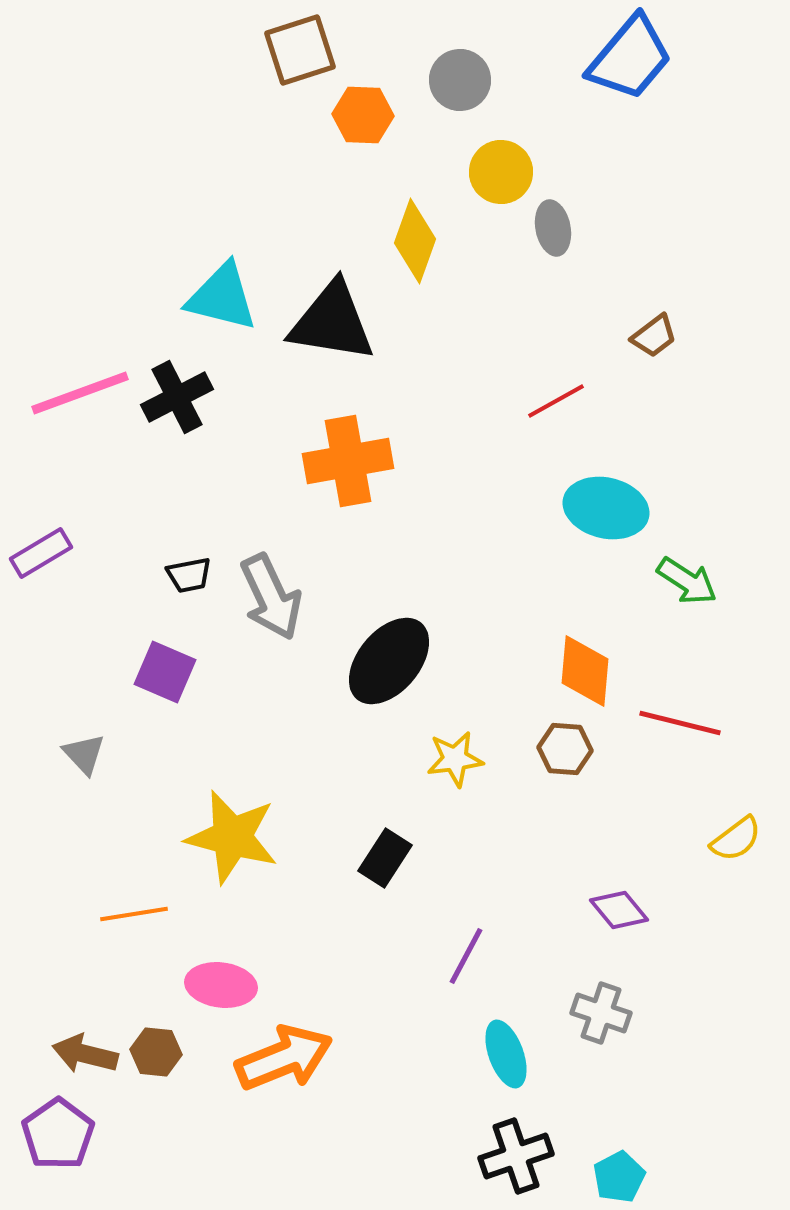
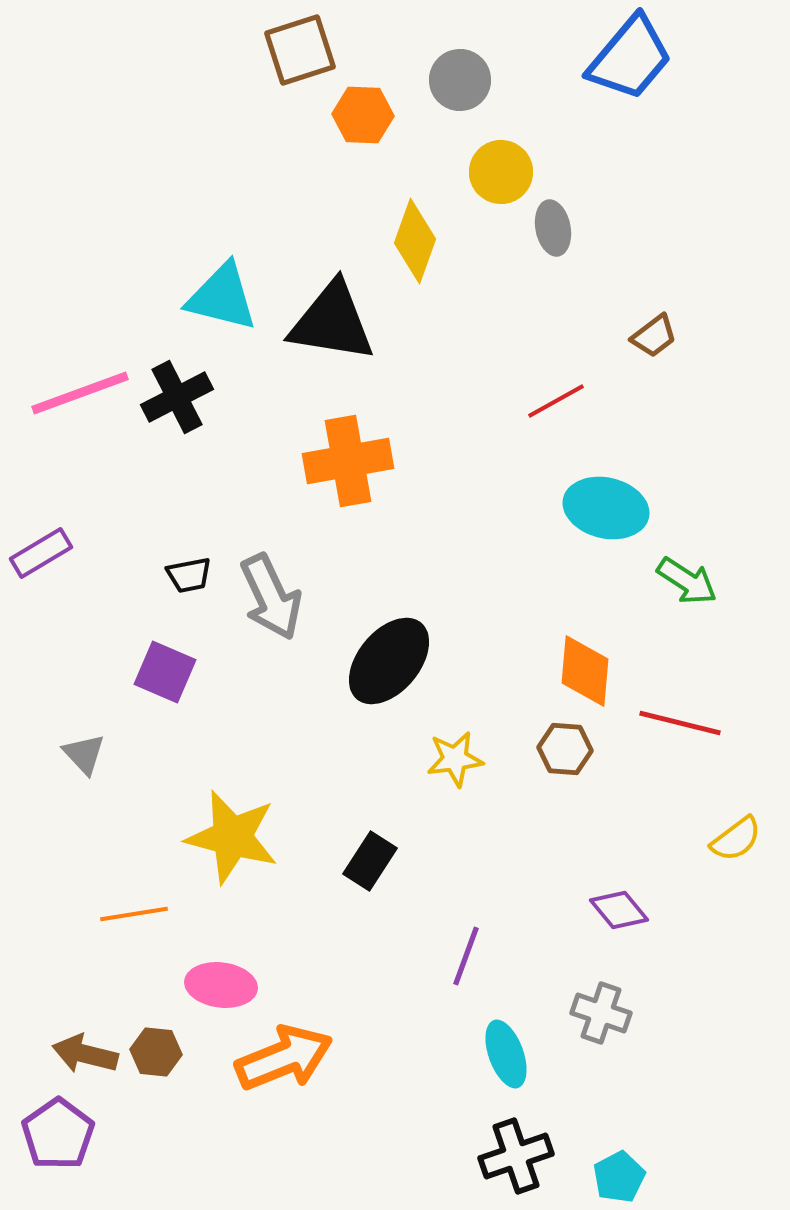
black rectangle at (385, 858): moved 15 px left, 3 px down
purple line at (466, 956): rotated 8 degrees counterclockwise
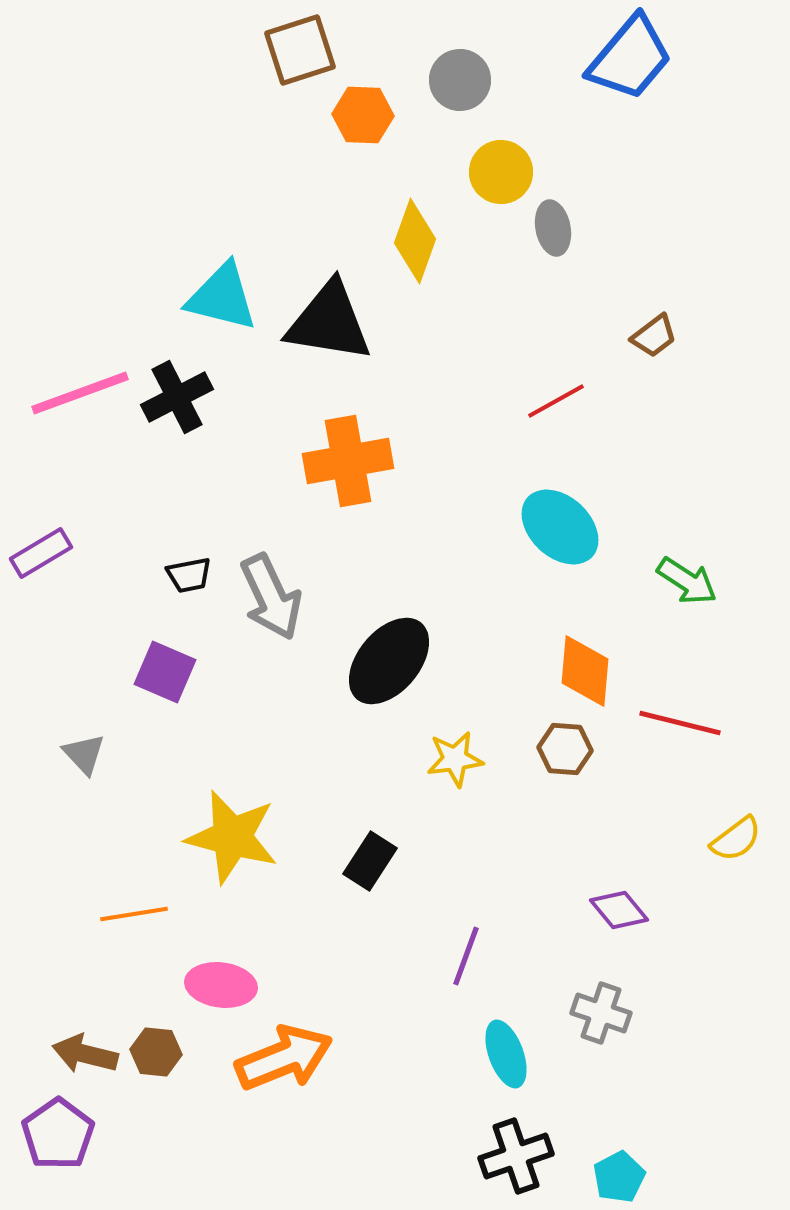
black triangle at (332, 322): moved 3 px left
cyan ellipse at (606, 508): moved 46 px left, 19 px down; rotated 30 degrees clockwise
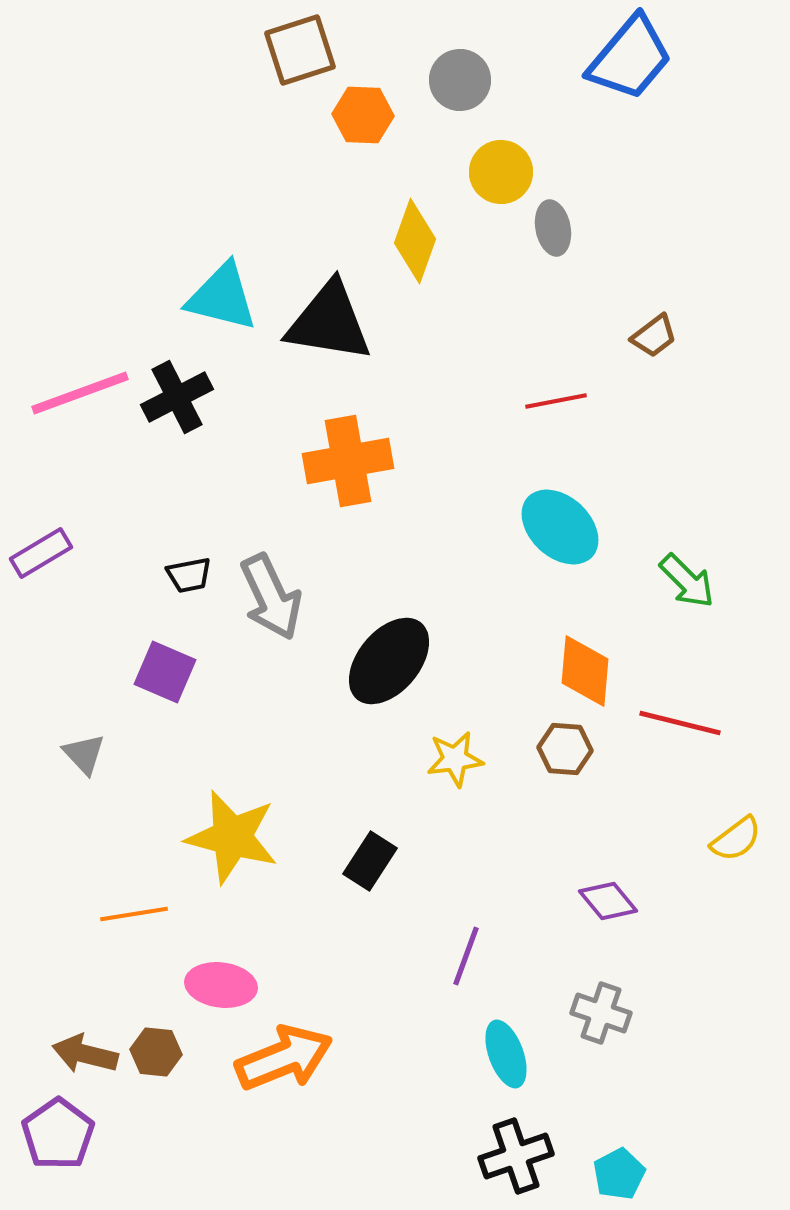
red line at (556, 401): rotated 18 degrees clockwise
green arrow at (687, 581): rotated 12 degrees clockwise
purple diamond at (619, 910): moved 11 px left, 9 px up
cyan pentagon at (619, 1177): moved 3 px up
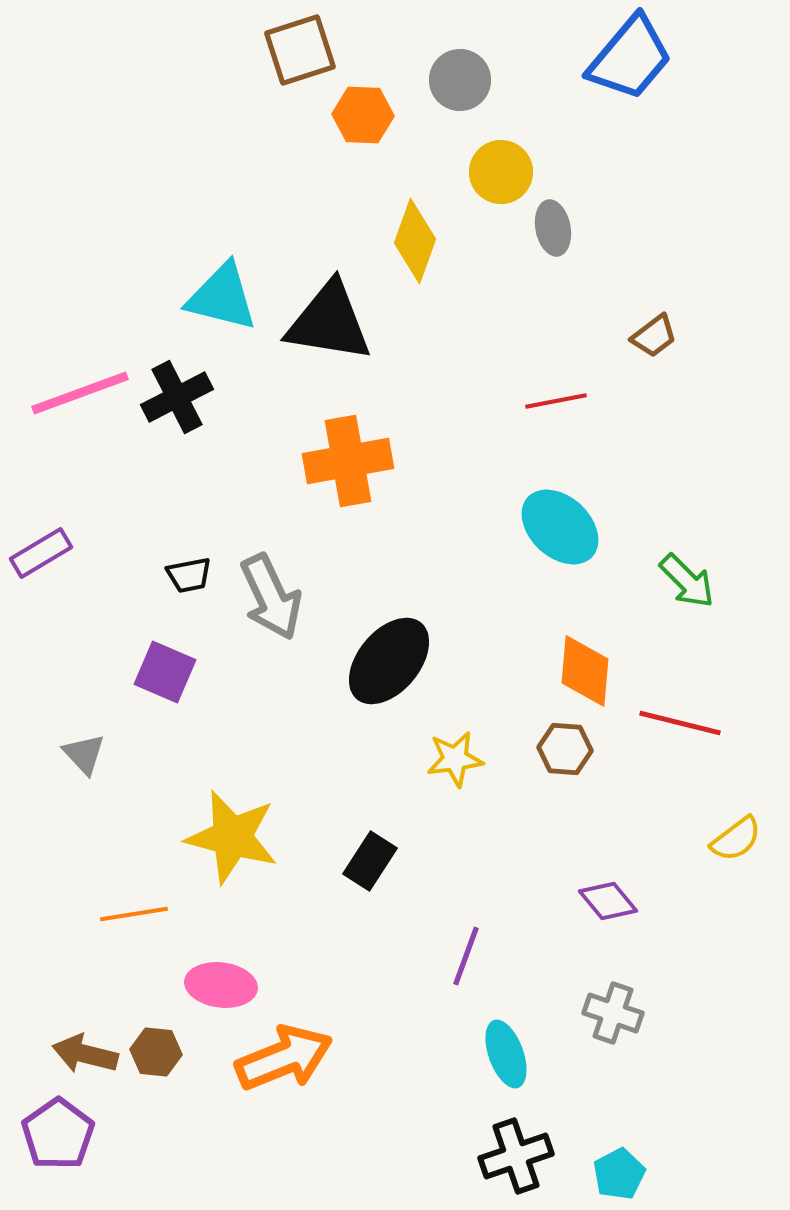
gray cross at (601, 1013): moved 12 px right
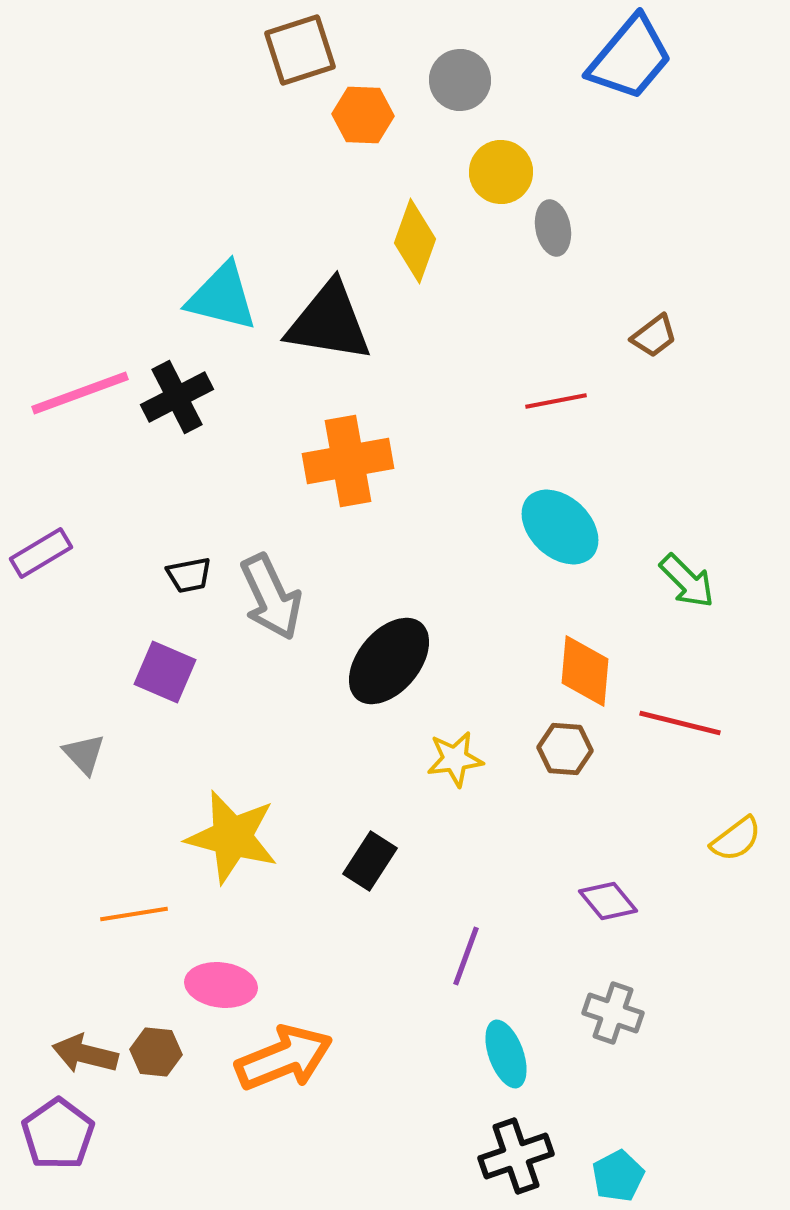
cyan pentagon at (619, 1174): moved 1 px left, 2 px down
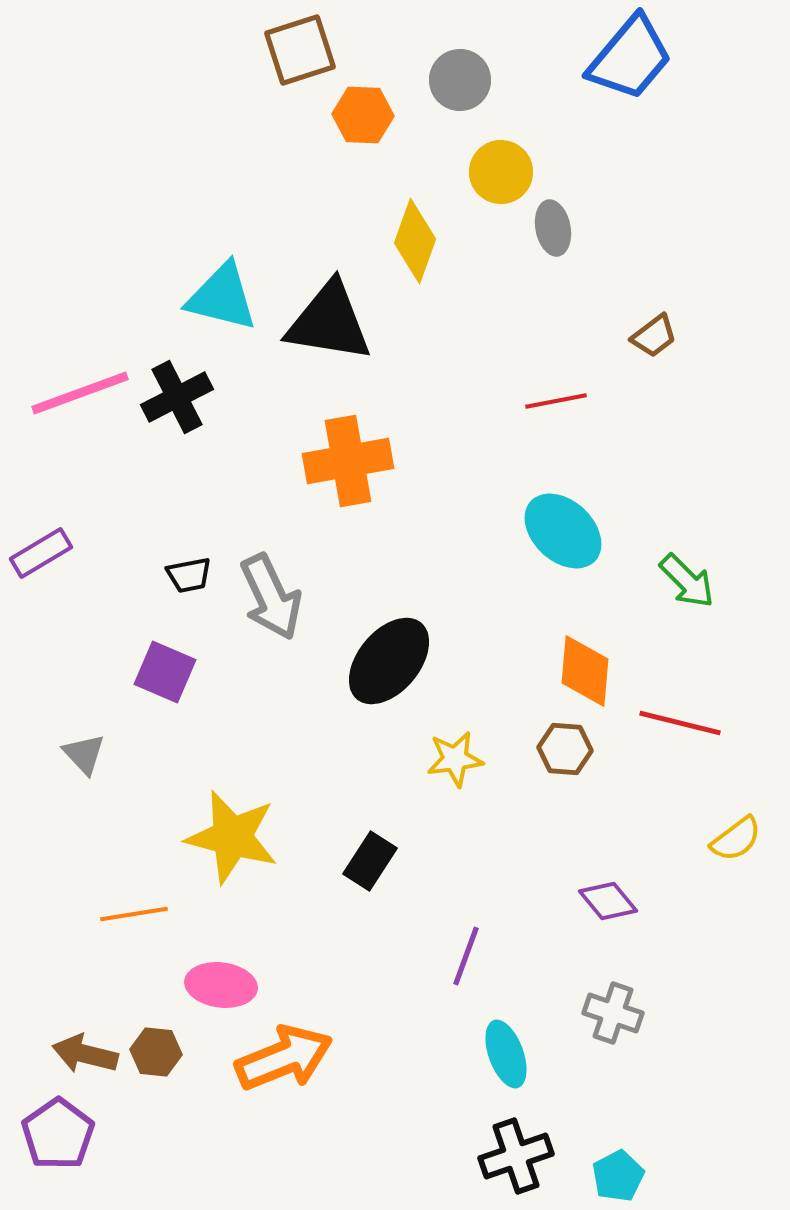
cyan ellipse at (560, 527): moved 3 px right, 4 px down
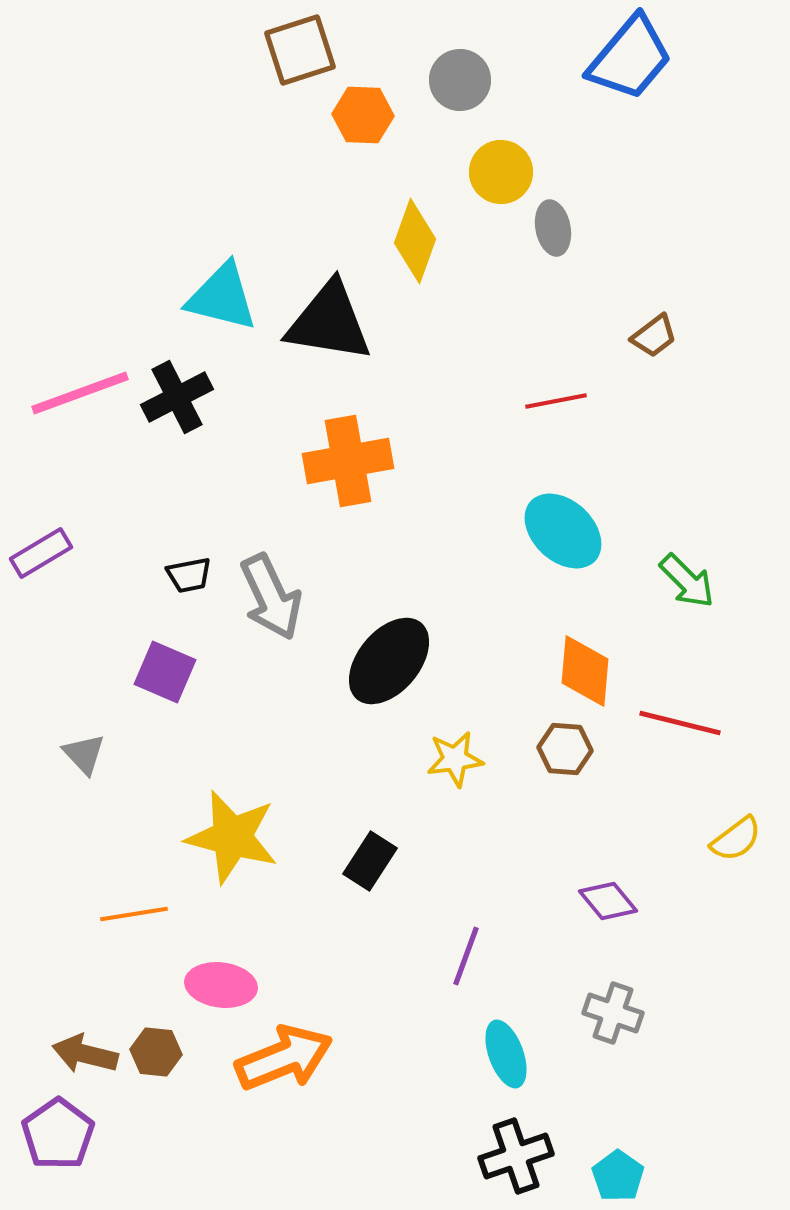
cyan pentagon at (618, 1176): rotated 9 degrees counterclockwise
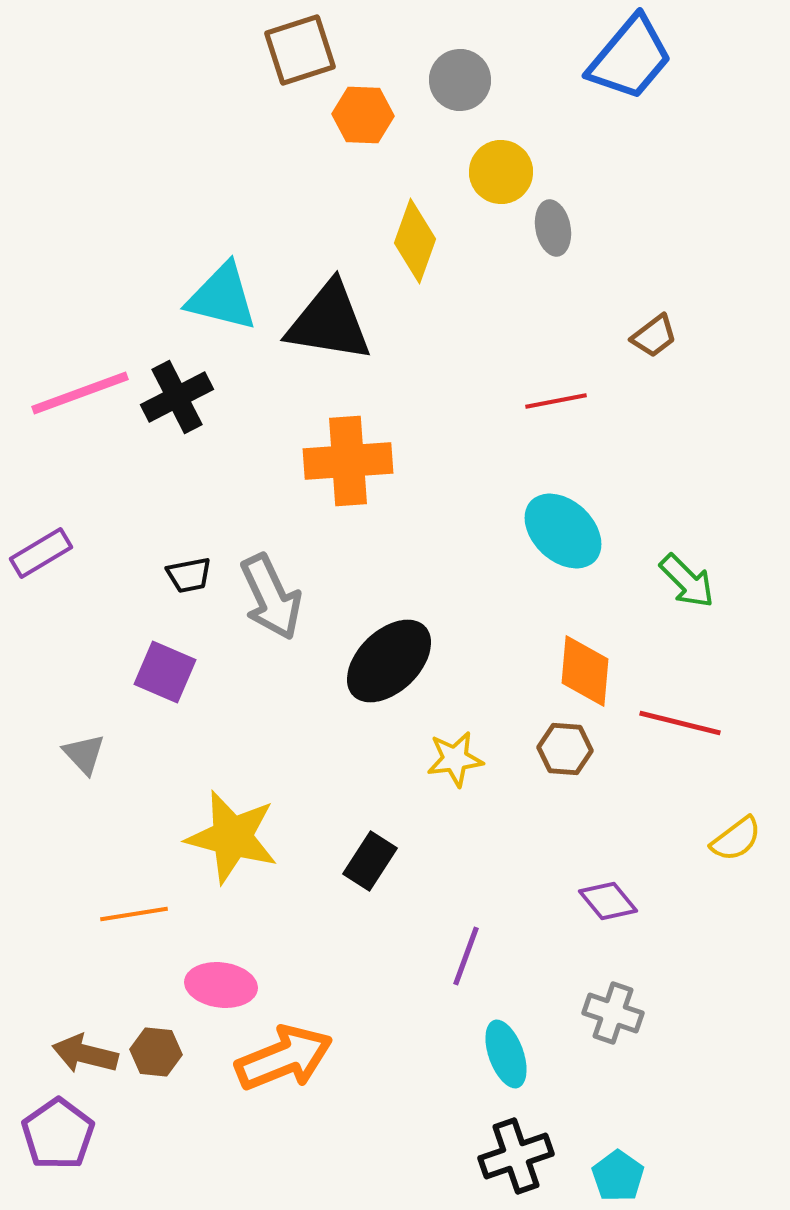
orange cross at (348, 461): rotated 6 degrees clockwise
black ellipse at (389, 661): rotated 6 degrees clockwise
